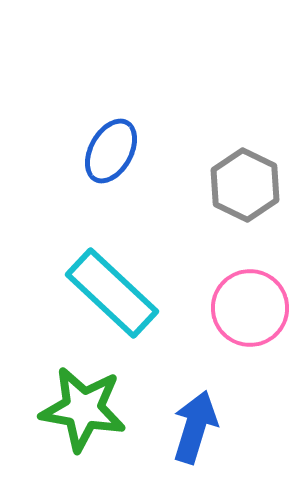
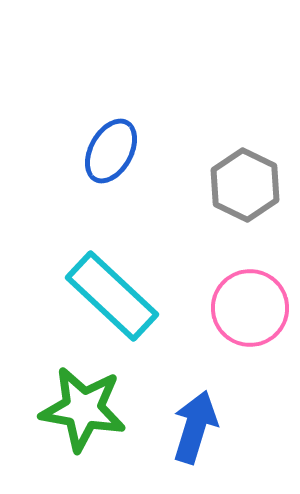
cyan rectangle: moved 3 px down
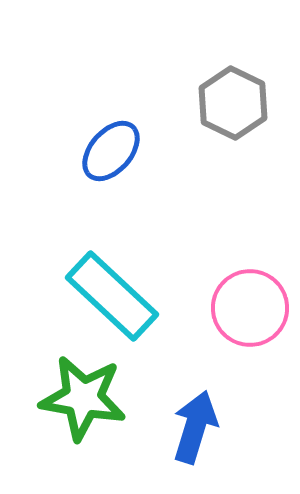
blue ellipse: rotated 12 degrees clockwise
gray hexagon: moved 12 px left, 82 px up
green star: moved 11 px up
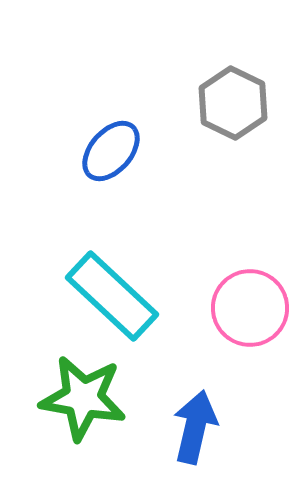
blue arrow: rotated 4 degrees counterclockwise
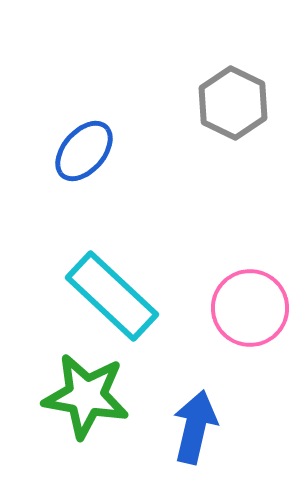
blue ellipse: moved 27 px left
green star: moved 3 px right, 2 px up
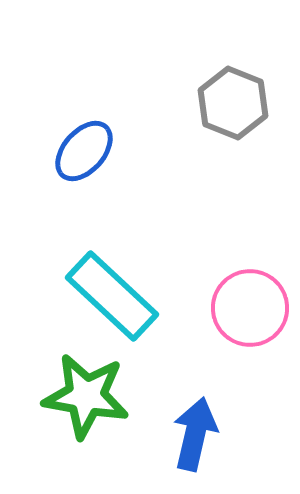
gray hexagon: rotated 4 degrees counterclockwise
blue arrow: moved 7 px down
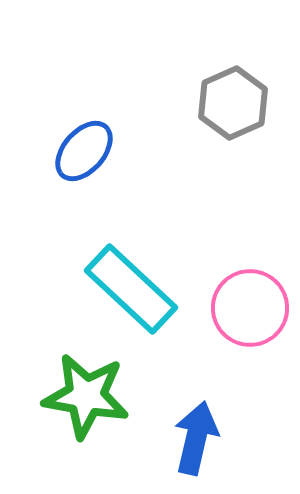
gray hexagon: rotated 14 degrees clockwise
cyan rectangle: moved 19 px right, 7 px up
blue arrow: moved 1 px right, 4 px down
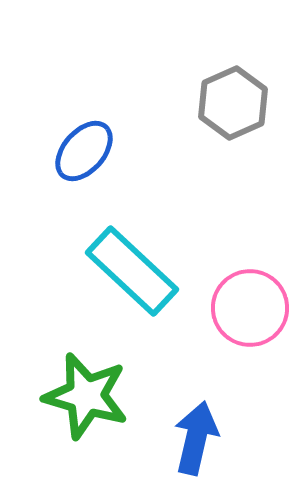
cyan rectangle: moved 1 px right, 18 px up
green star: rotated 6 degrees clockwise
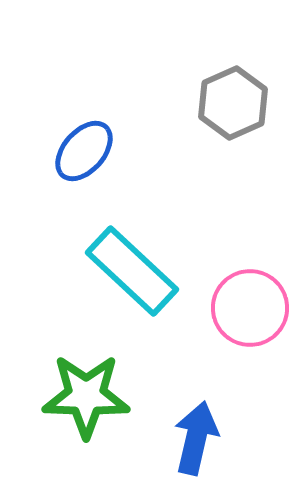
green star: rotated 14 degrees counterclockwise
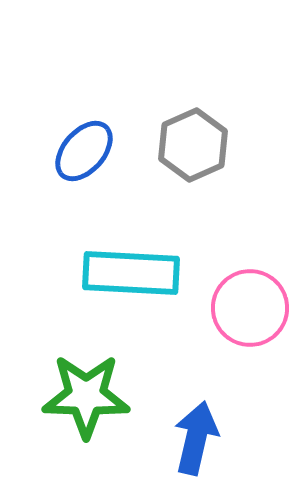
gray hexagon: moved 40 px left, 42 px down
cyan rectangle: moved 1 px left, 2 px down; rotated 40 degrees counterclockwise
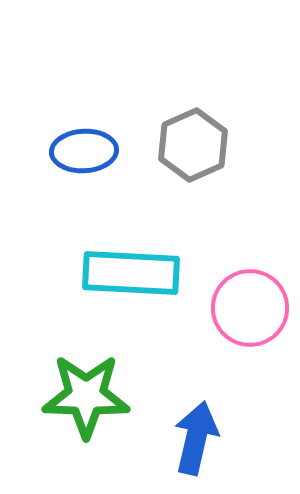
blue ellipse: rotated 46 degrees clockwise
